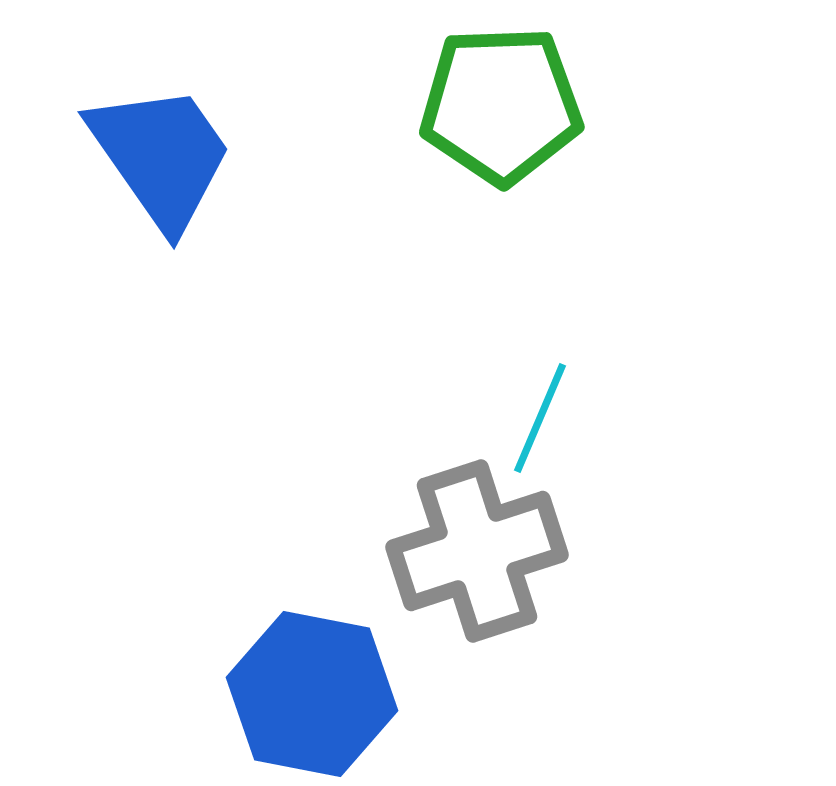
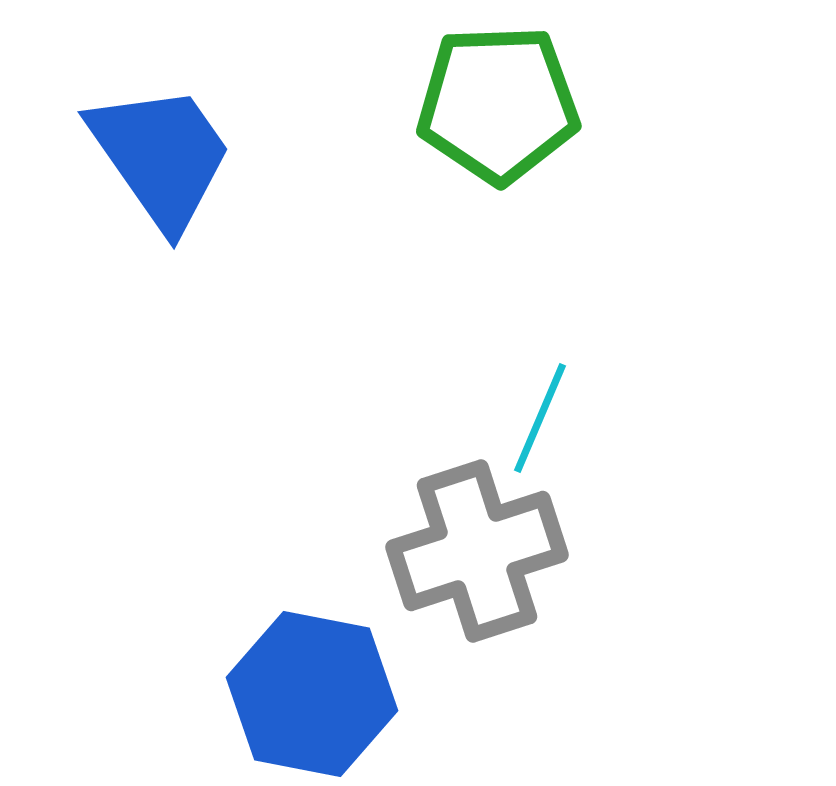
green pentagon: moved 3 px left, 1 px up
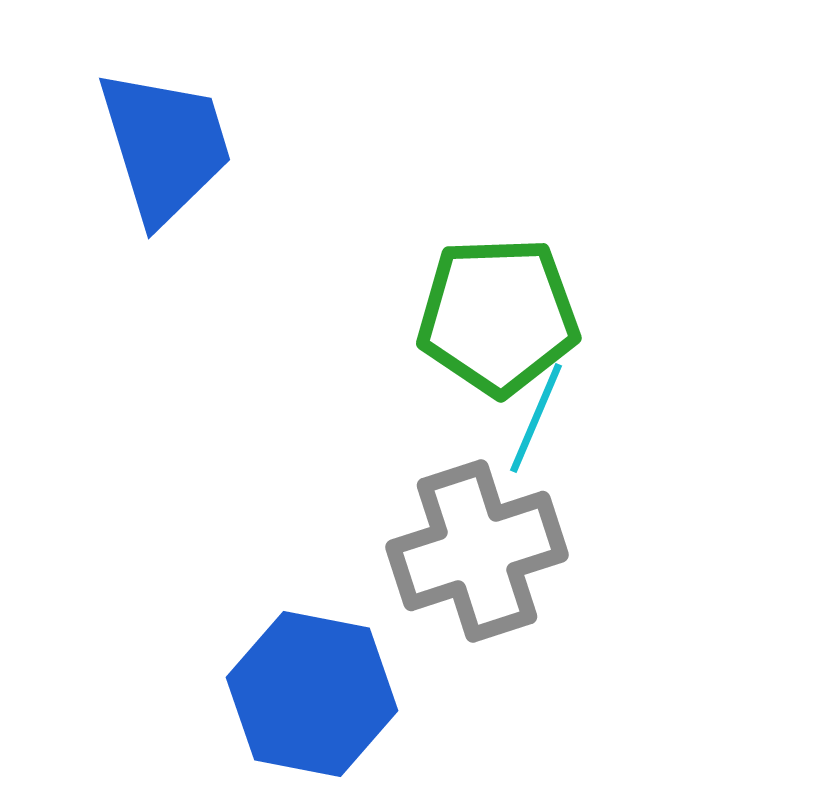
green pentagon: moved 212 px down
blue trapezoid: moved 4 px right, 10 px up; rotated 18 degrees clockwise
cyan line: moved 4 px left
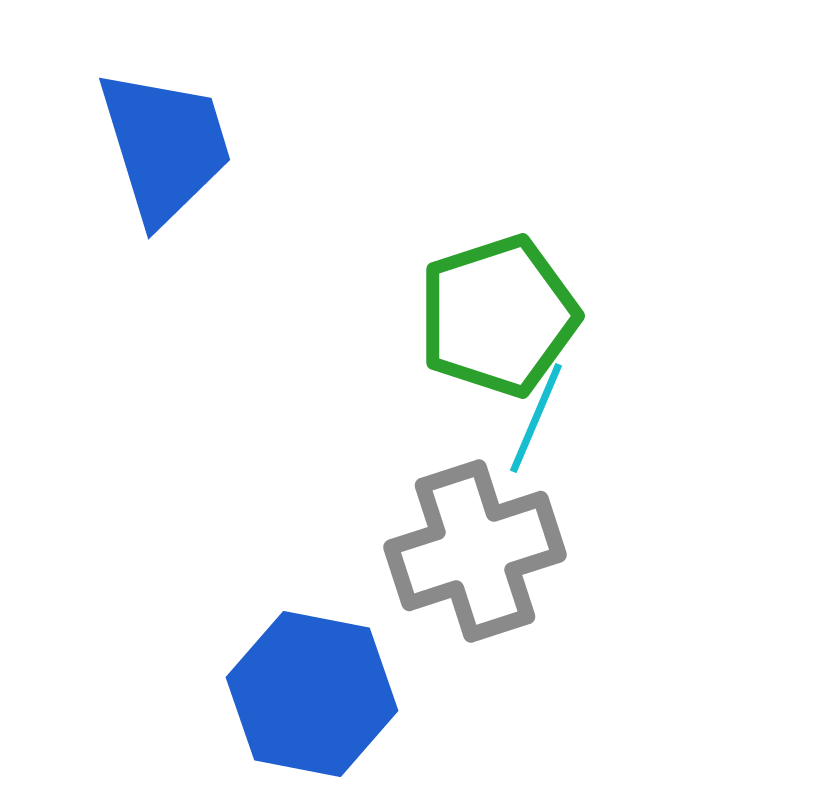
green pentagon: rotated 16 degrees counterclockwise
gray cross: moved 2 px left
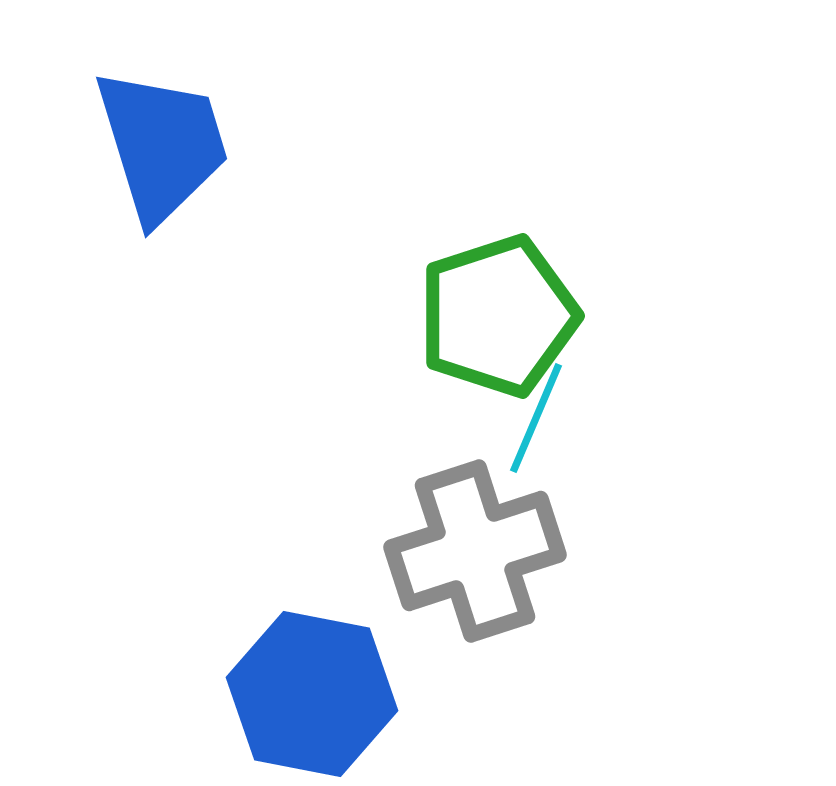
blue trapezoid: moved 3 px left, 1 px up
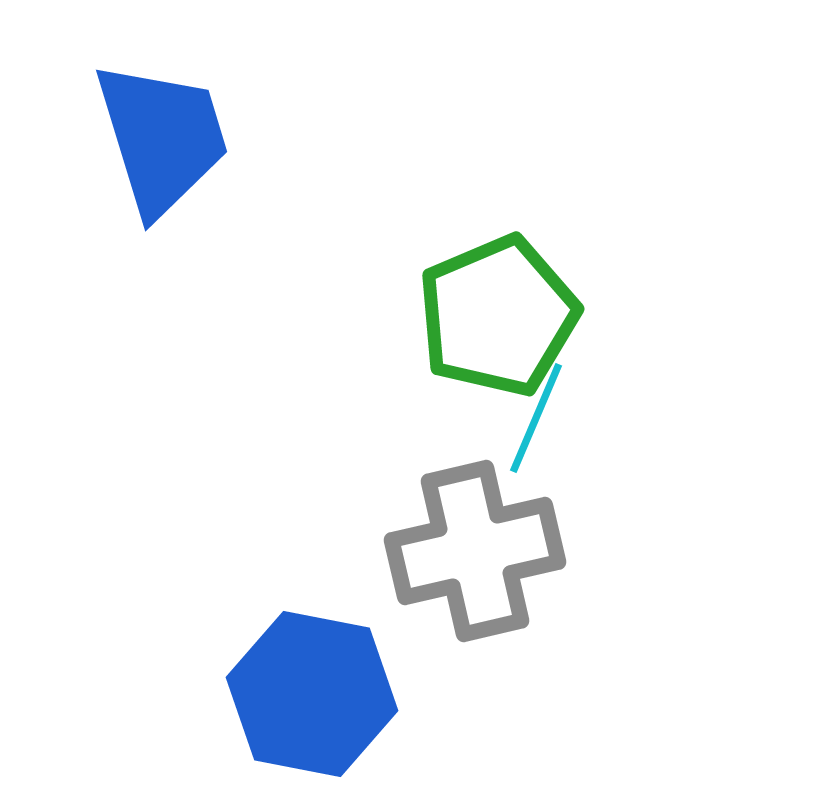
blue trapezoid: moved 7 px up
green pentagon: rotated 5 degrees counterclockwise
gray cross: rotated 5 degrees clockwise
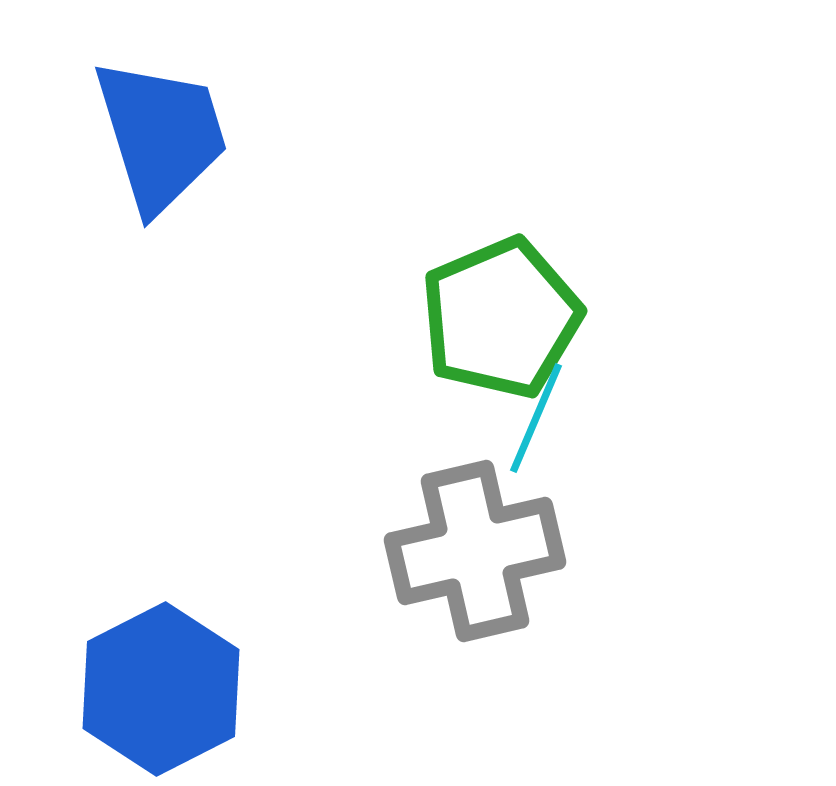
blue trapezoid: moved 1 px left, 3 px up
green pentagon: moved 3 px right, 2 px down
blue hexagon: moved 151 px left, 5 px up; rotated 22 degrees clockwise
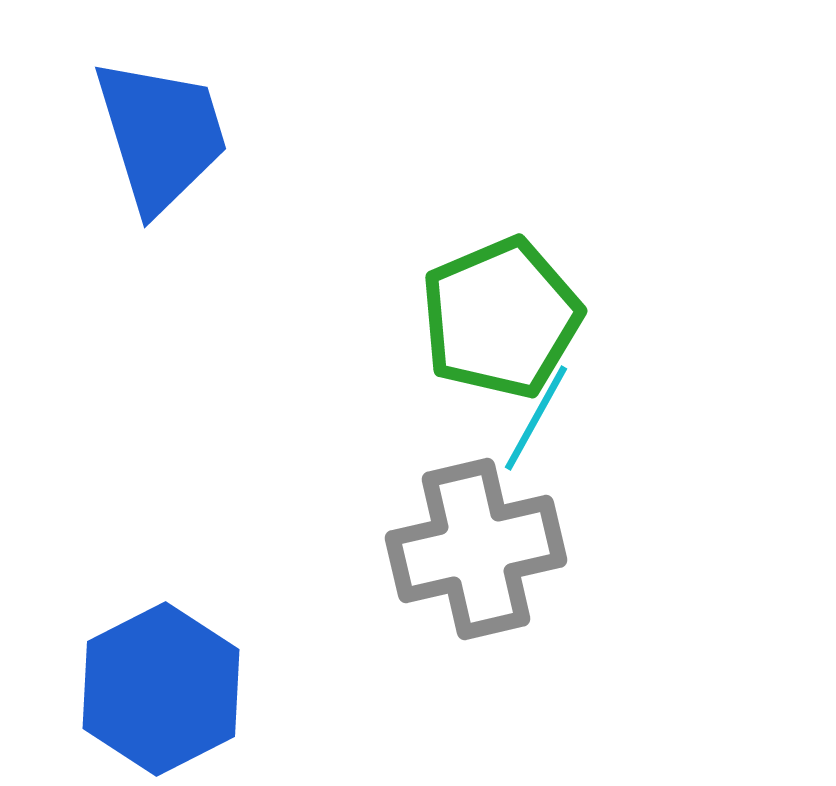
cyan line: rotated 6 degrees clockwise
gray cross: moved 1 px right, 2 px up
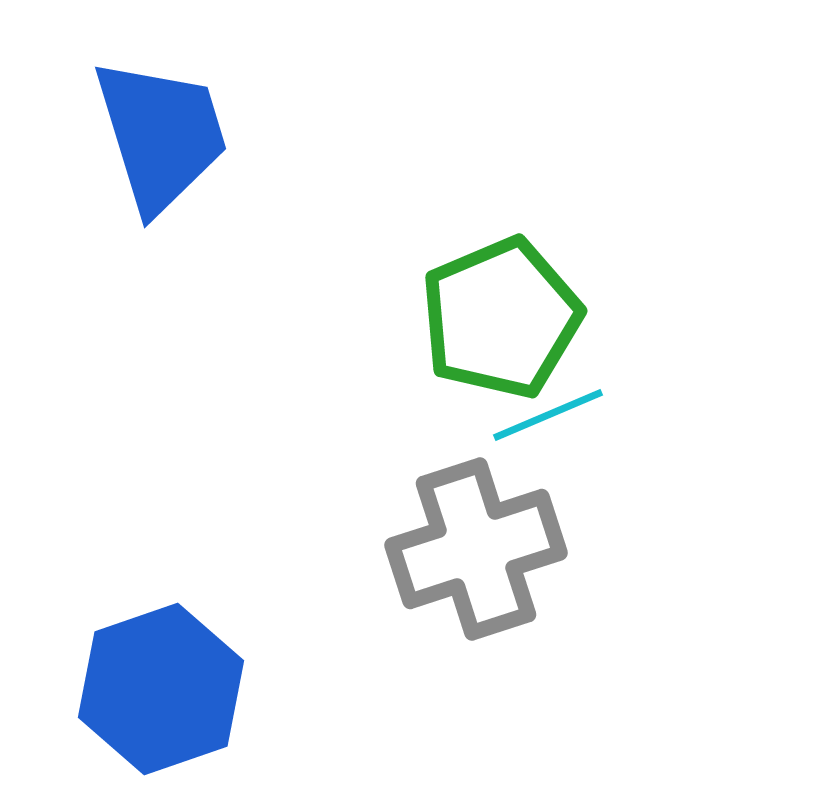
cyan line: moved 12 px right, 3 px up; rotated 38 degrees clockwise
gray cross: rotated 5 degrees counterclockwise
blue hexagon: rotated 8 degrees clockwise
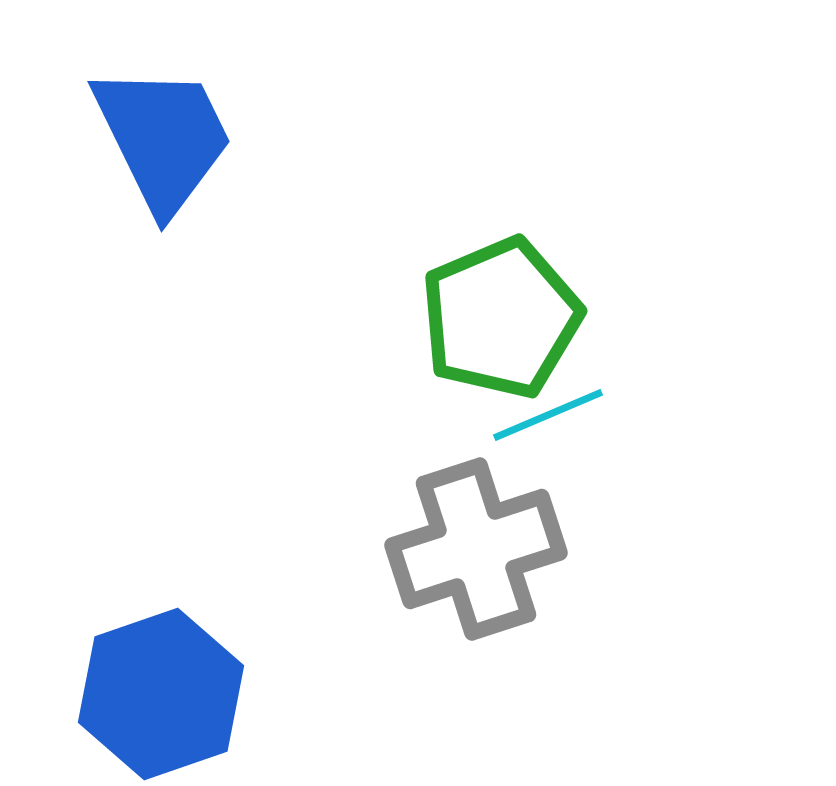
blue trapezoid: moved 2 px right, 3 px down; rotated 9 degrees counterclockwise
blue hexagon: moved 5 px down
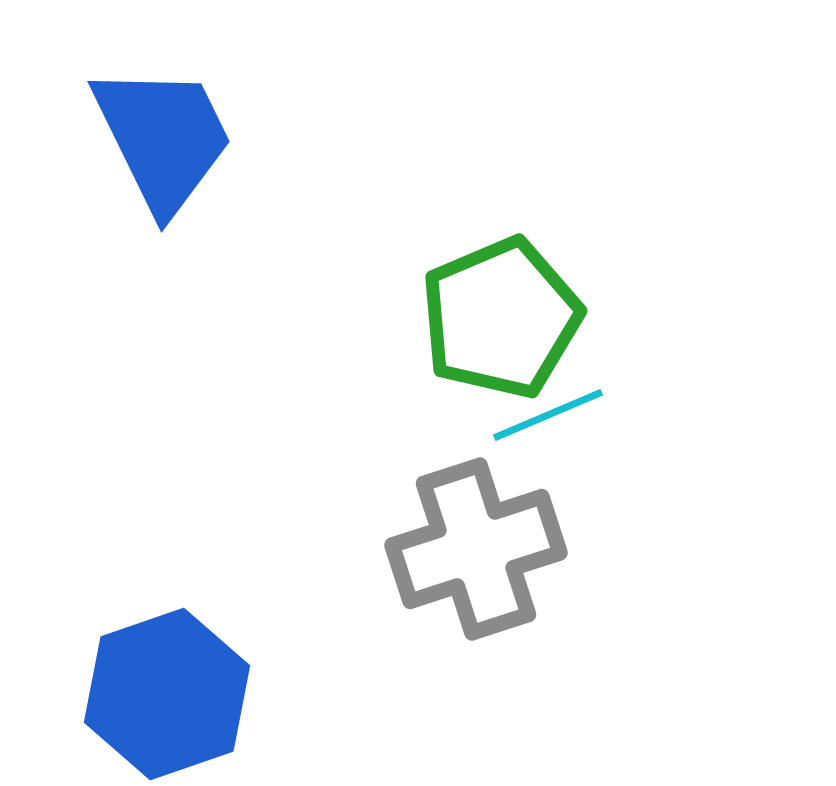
blue hexagon: moved 6 px right
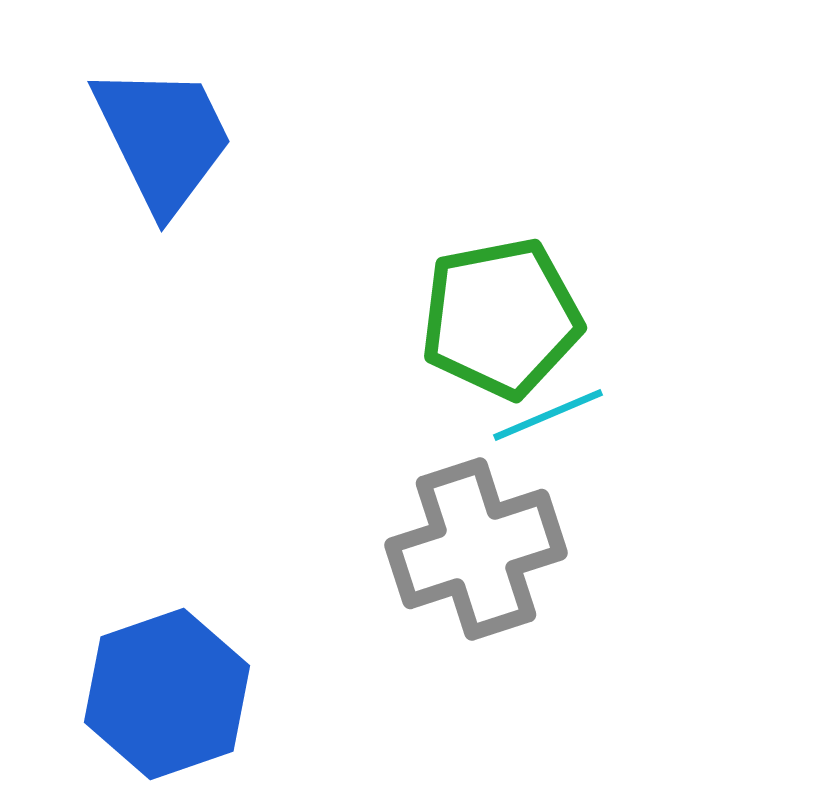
green pentagon: rotated 12 degrees clockwise
